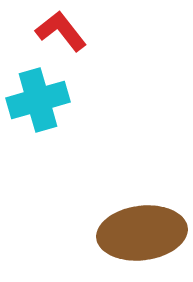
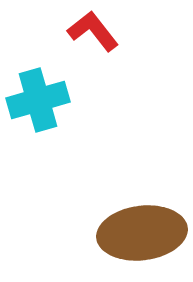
red L-shape: moved 32 px right
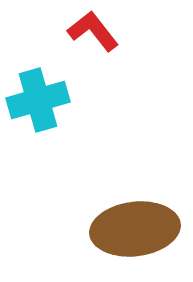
brown ellipse: moved 7 px left, 4 px up
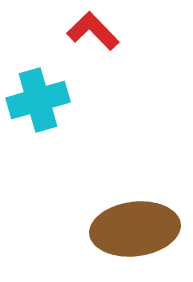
red L-shape: rotated 6 degrees counterclockwise
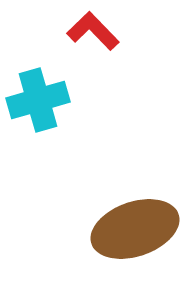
brown ellipse: rotated 12 degrees counterclockwise
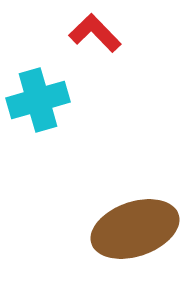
red L-shape: moved 2 px right, 2 px down
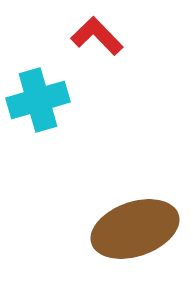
red L-shape: moved 2 px right, 3 px down
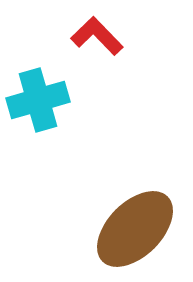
brown ellipse: rotated 26 degrees counterclockwise
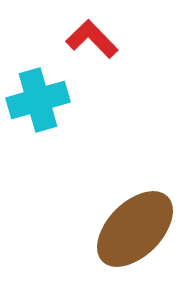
red L-shape: moved 5 px left, 3 px down
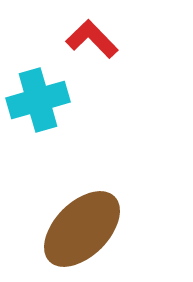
brown ellipse: moved 53 px left
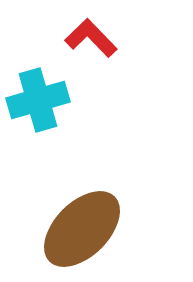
red L-shape: moved 1 px left, 1 px up
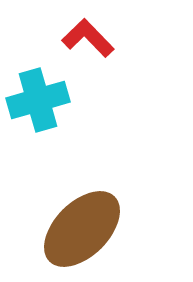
red L-shape: moved 3 px left
